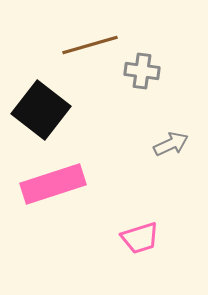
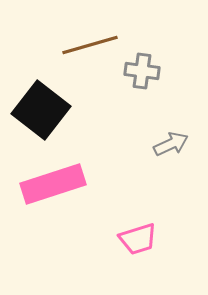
pink trapezoid: moved 2 px left, 1 px down
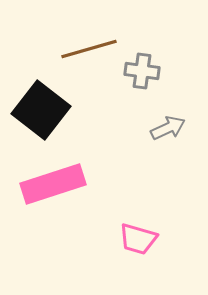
brown line: moved 1 px left, 4 px down
gray arrow: moved 3 px left, 16 px up
pink trapezoid: rotated 33 degrees clockwise
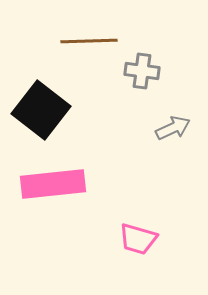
brown line: moved 8 px up; rotated 14 degrees clockwise
gray arrow: moved 5 px right
pink rectangle: rotated 12 degrees clockwise
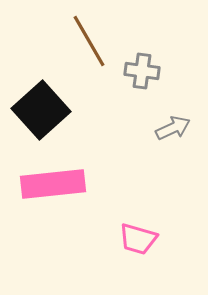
brown line: rotated 62 degrees clockwise
black square: rotated 10 degrees clockwise
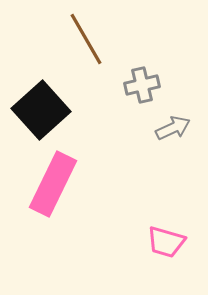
brown line: moved 3 px left, 2 px up
gray cross: moved 14 px down; rotated 20 degrees counterclockwise
pink rectangle: rotated 58 degrees counterclockwise
pink trapezoid: moved 28 px right, 3 px down
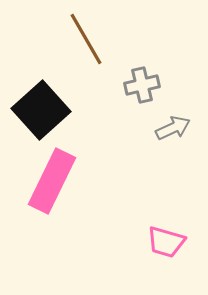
pink rectangle: moved 1 px left, 3 px up
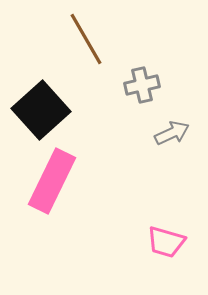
gray arrow: moved 1 px left, 5 px down
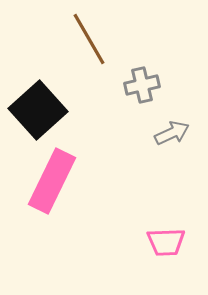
brown line: moved 3 px right
black square: moved 3 px left
pink trapezoid: rotated 18 degrees counterclockwise
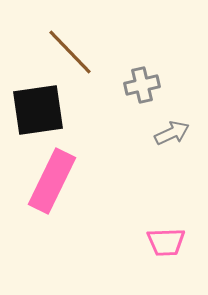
brown line: moved 19 px left, 13 px down; rotated 14 degrees counterclockwise
black square: rotated 34 degrees clockwise
